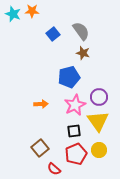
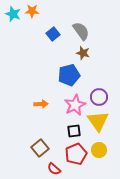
blue pentagon: moved 2 px up
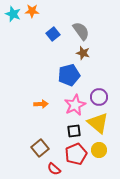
yellow triangle: moved 2 px down; rotated 15 degrees counterclockwise
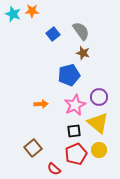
brown square: moved 7 px left
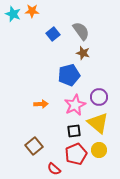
brown square: moved 1 px right, 2 px up
